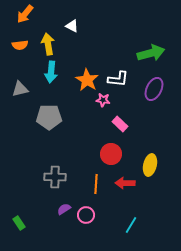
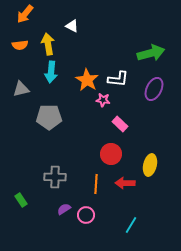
gray triangle: moved 1 px right
green rectangle: moved 2 px right, 23 px up
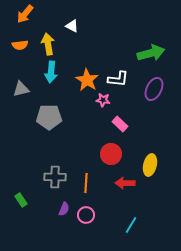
orange line: moved 10 px left, 1 px up
purple semicircle: rotated 144 degrees clockwise
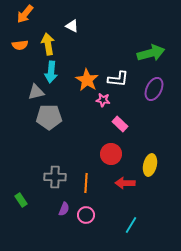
gray triangle: moved 15 px right, 3 px down
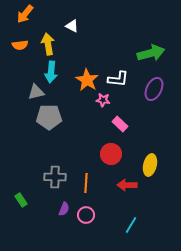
red arrow: moved 2 px right, 2 px down
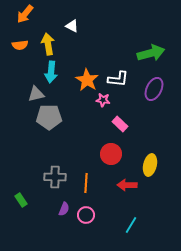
gray triangle: moved 2 px down
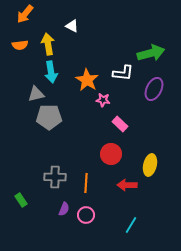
cyan arrow: rotated 15 degrees counterclockwise
white L-shape: moved 5 px right, 6 px up
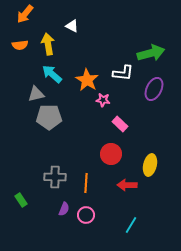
cyan arrow: moved 1 px right, 2 px down; rotated 140 degrees clockwise
